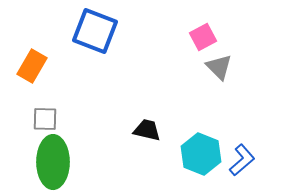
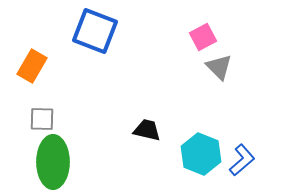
gray square: moved 3 px left
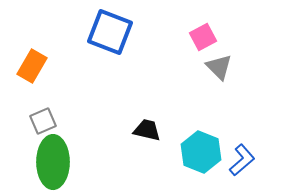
blue square: moved 15 px right, 1 px down
gray square: moved 1 px right, 2 px down; rotated 24 degrees counterclockwise
cyan hexagon: moved 2 px up
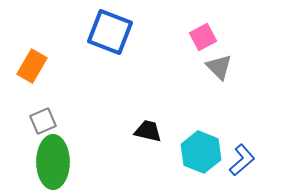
black trapezoid: moved 1 px right, 1 px down
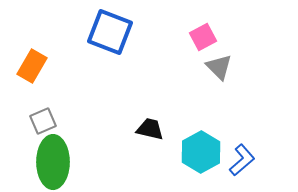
black trapezoid: moved 2 px right, 2 px up
cyan hexagon: rotated 9 degrees clockwise
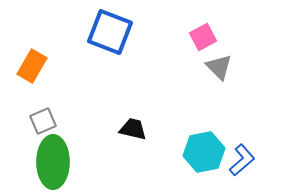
black trapezoid: moved 17 px left
cyan hexagon: moved 3 px right; rotated 18 degrees clockwise
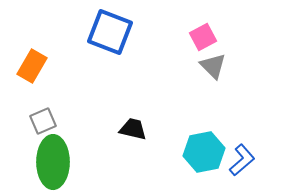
gray triangle: moved 6 px left, 1 px up
